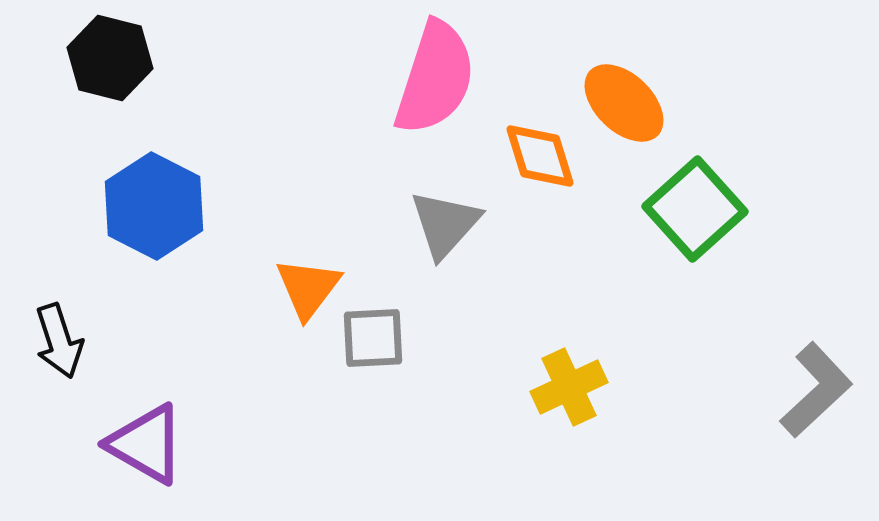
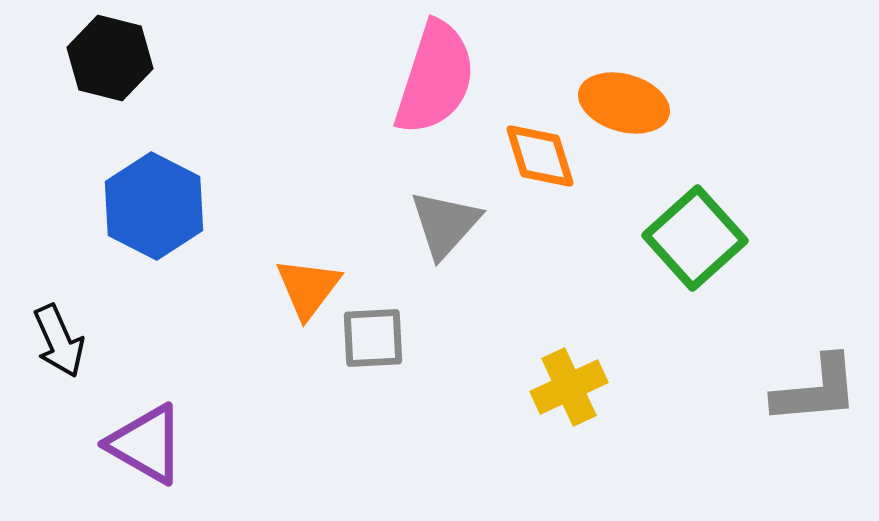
orange ellipse: rotated 28 degrees counterclockwise
green square: moved 29 px down
black arrow: rotated 6 degrees counterclockwise
gray L-shape: rotated 38 degrees clockwise
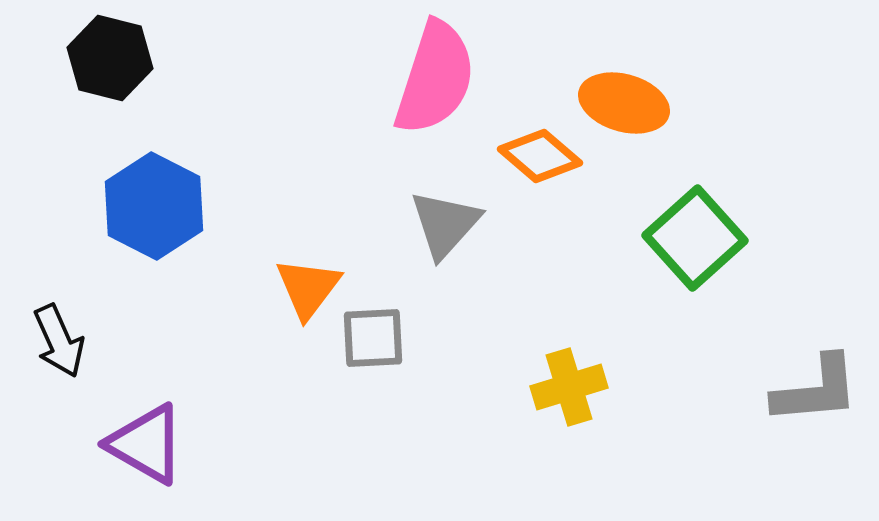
orange diamond: rotated 32 degrees counterclockwise
yellow cross: rotated 8 degrees clockwise
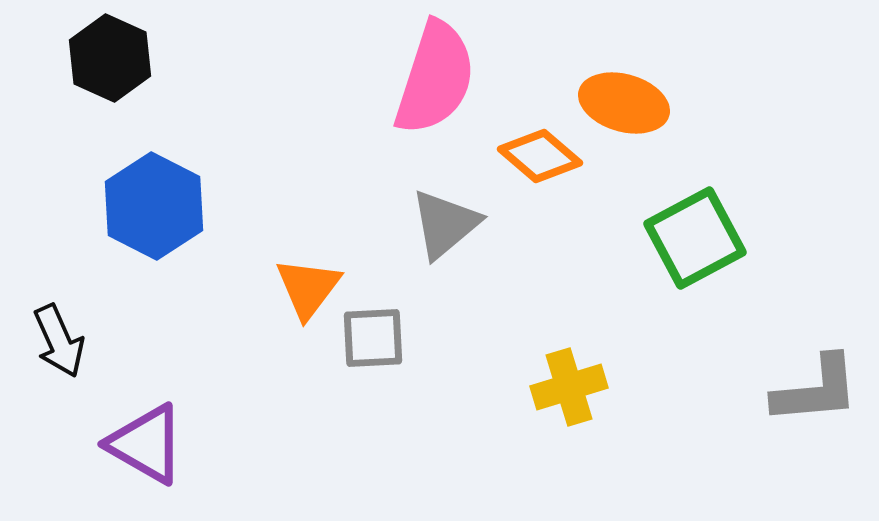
black hexagon: rotated 10 degrees clockwise
gray triangle: rotated 8 degrees clockwise
green square: rotated 14 degrees clockwise
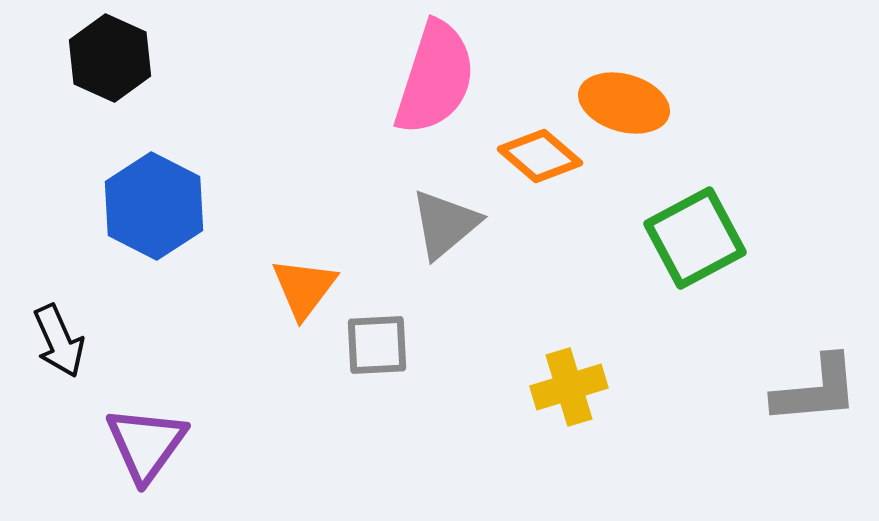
orange triangle: moved 4 px left
gray square: moved 4 px right, 7 px down
purple triangle: rotated 36 degrees clockwise
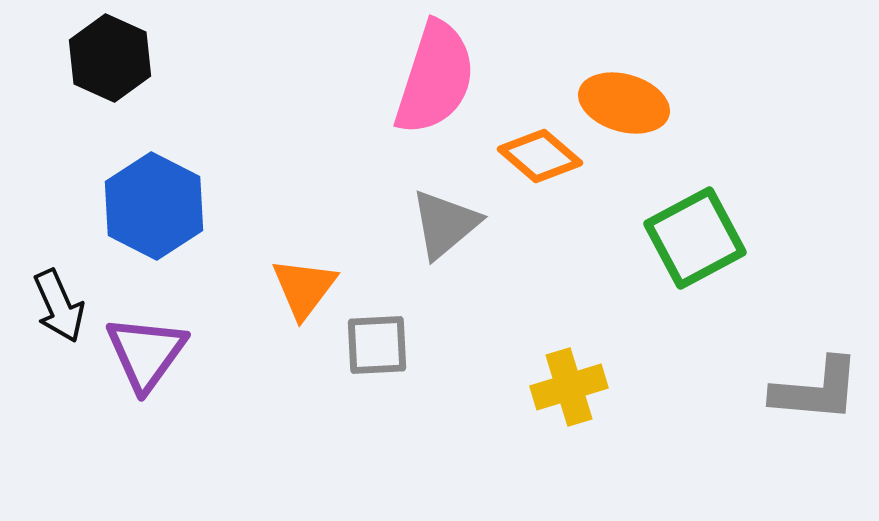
black arrow: moved 35 px up
gray L-shape: rotated 10 degrees clockwise
purple triangle: moved 91 px up
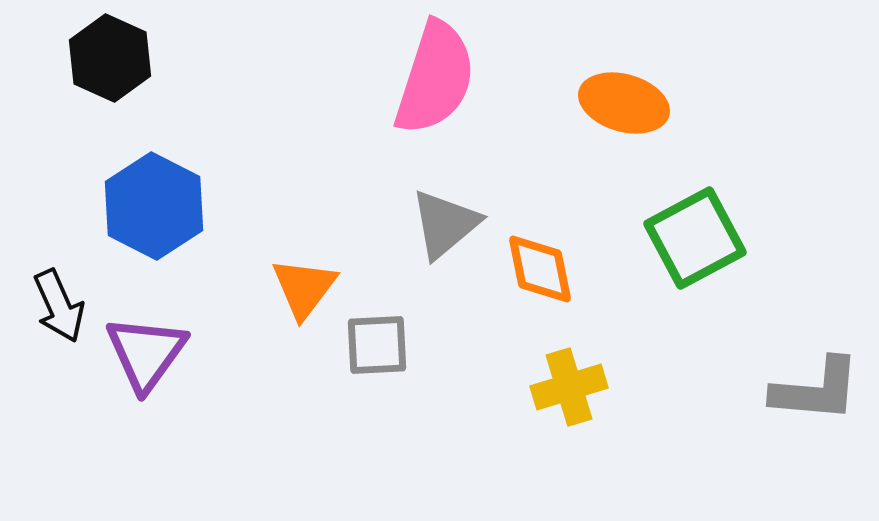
orange diamond: moved 113 px down; rotated 38 degrees clockwise
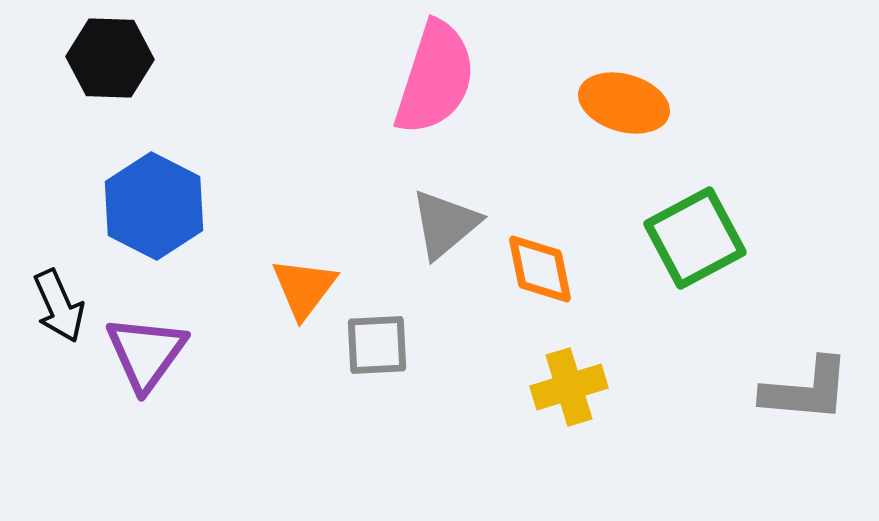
black hexagon: rotated 22 degrees counterclockwise
gray L-shape: moved 10 px left
